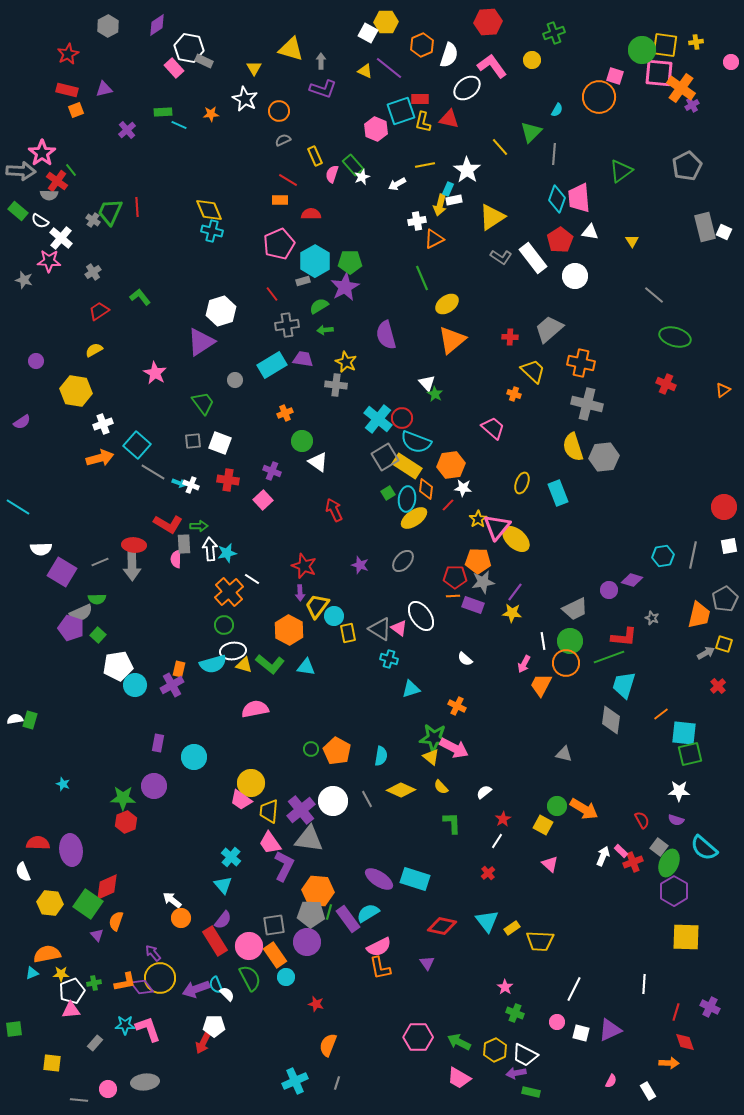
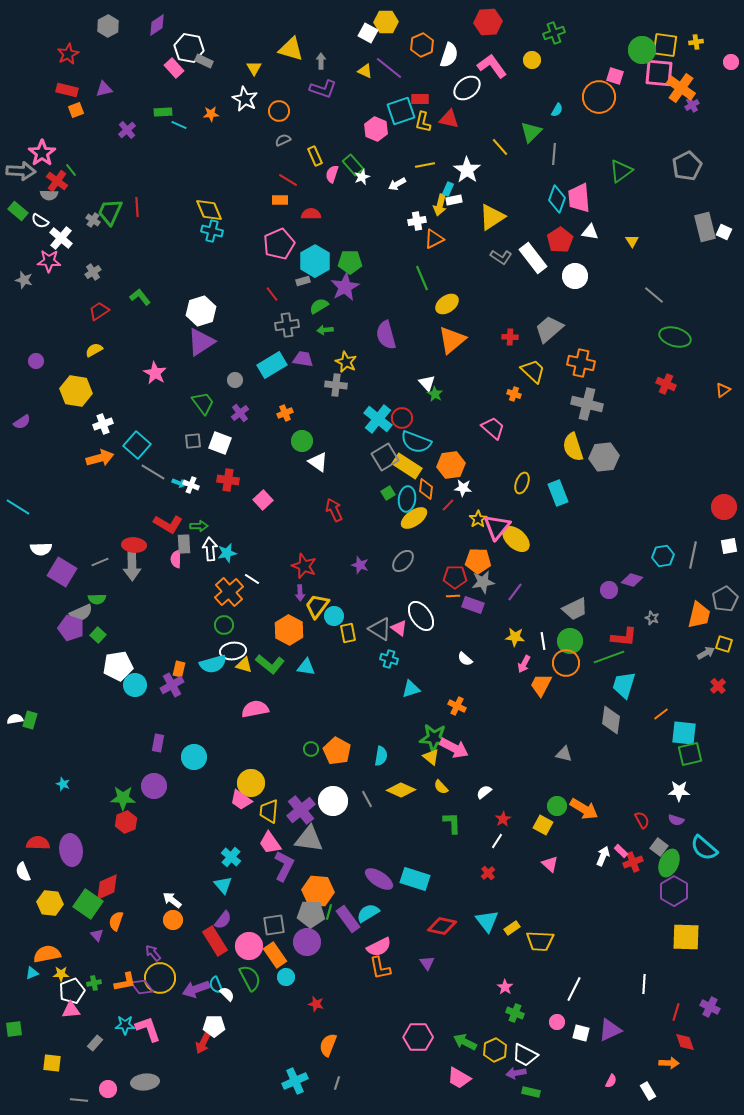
white hexagon at (221, 311): moved 20 px left
purple cross at (272, 471): moved 32 px left, 58 px up; rotated 30 degrees clockwise
yellow star at (512, 613): moved 3 px right, 24 px down
orange circle at (181, 918): moved 8 px left, 2 px down
green arrow at (459, 1042): moved 6 px right
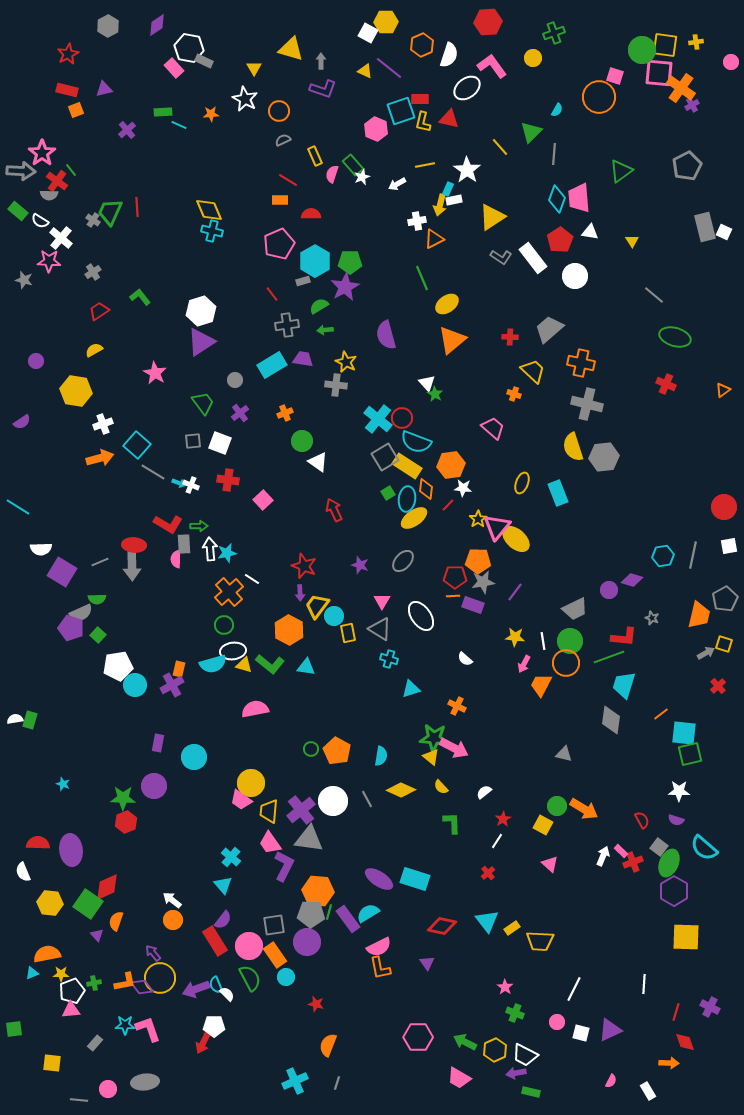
yellow circle at (532, 60): moved 1 px right, 2 px up
pink triangle at (399, 628): moved 17 px left, 27 px up; rotated 24 degrees clockwise
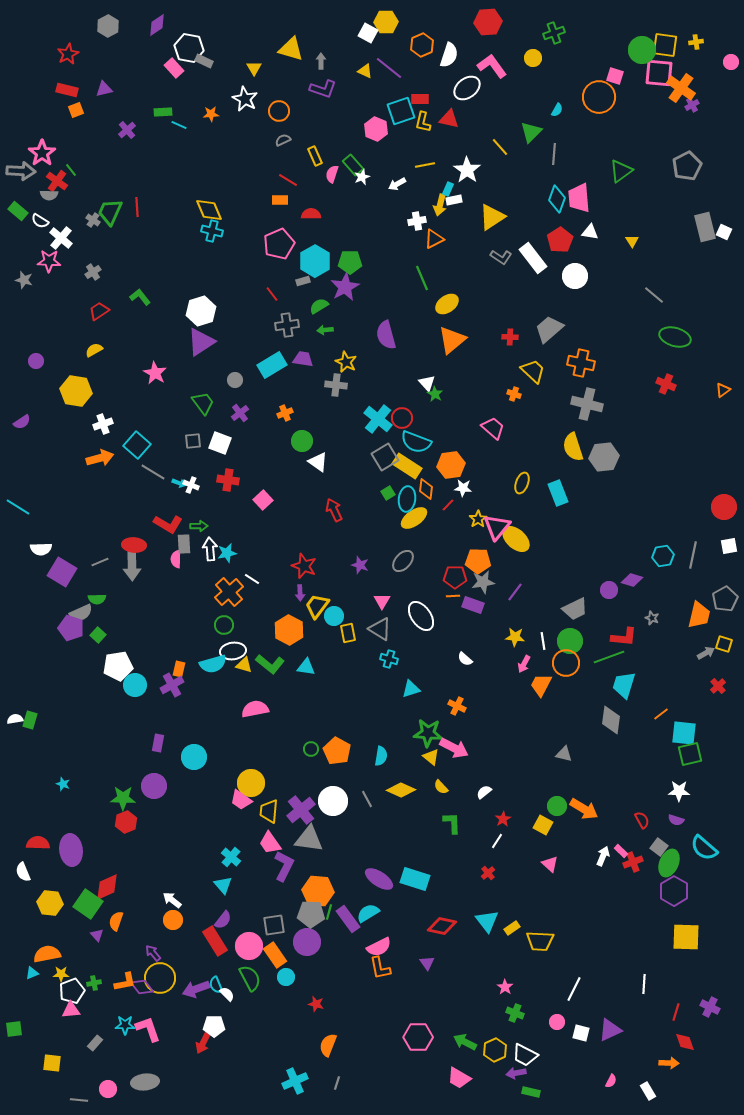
green star at (434, 738): moved 6 px left, 5 px up
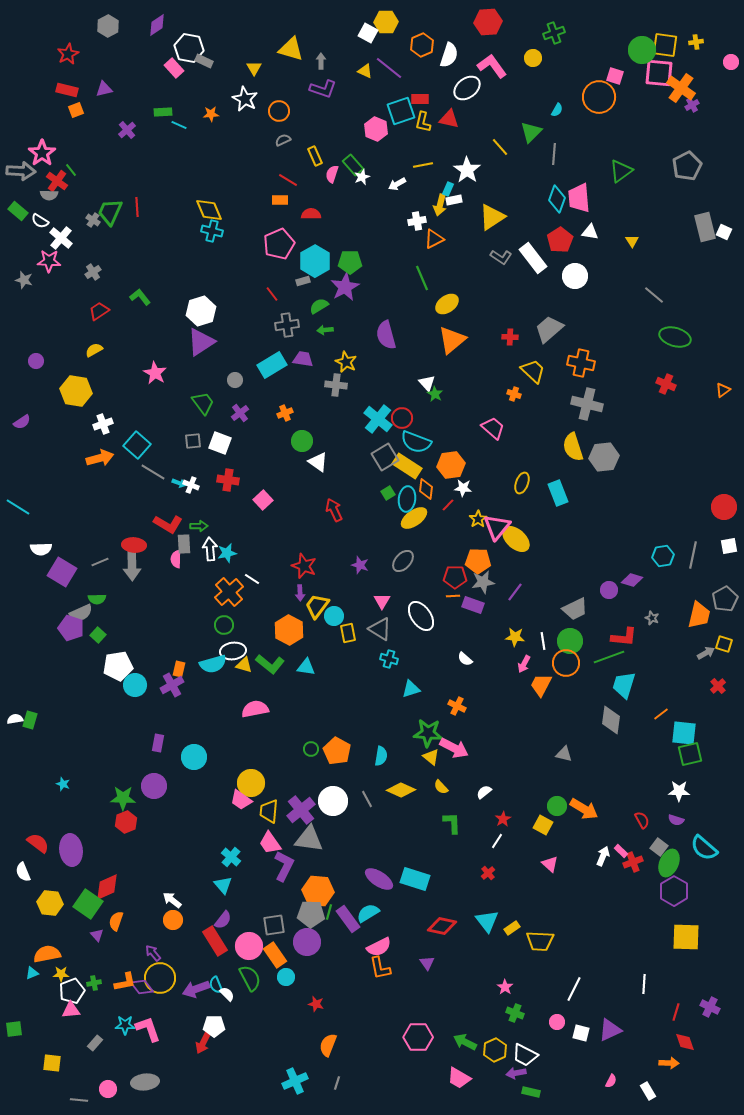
yellow line at (425, 165): moved 2 px left
red semicircle at (38, 843): rotated 35 degrees clockwise
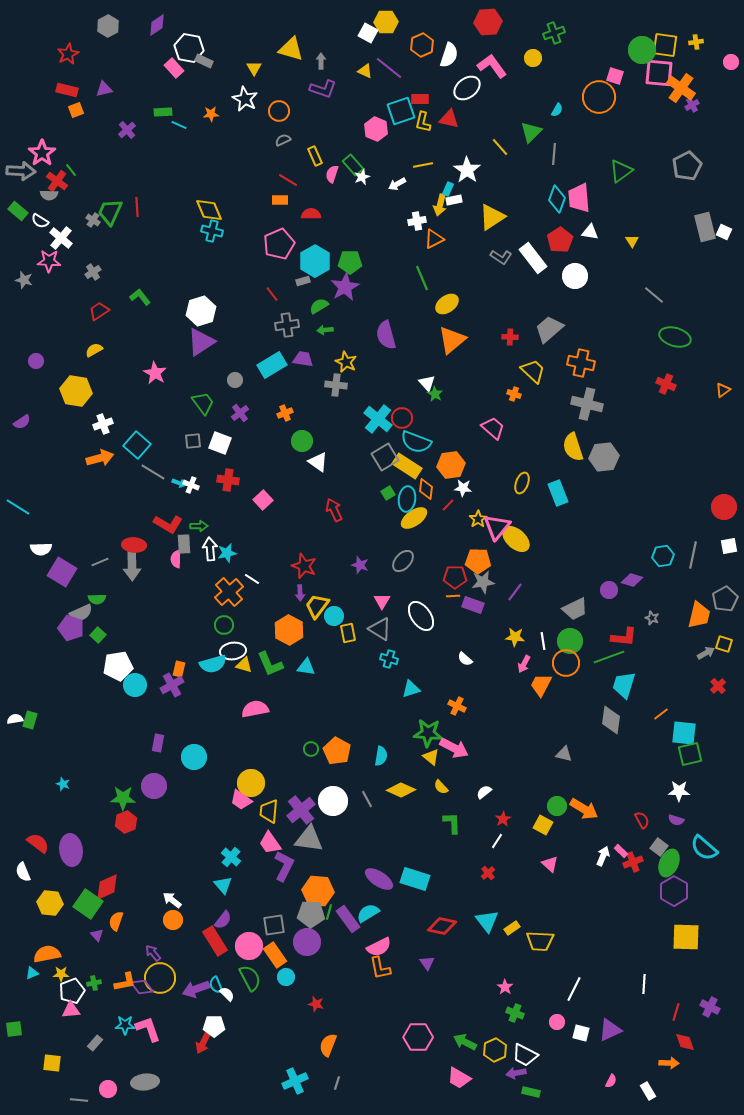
green L-shape at (270, 664): rotated 28 degrees clockwise
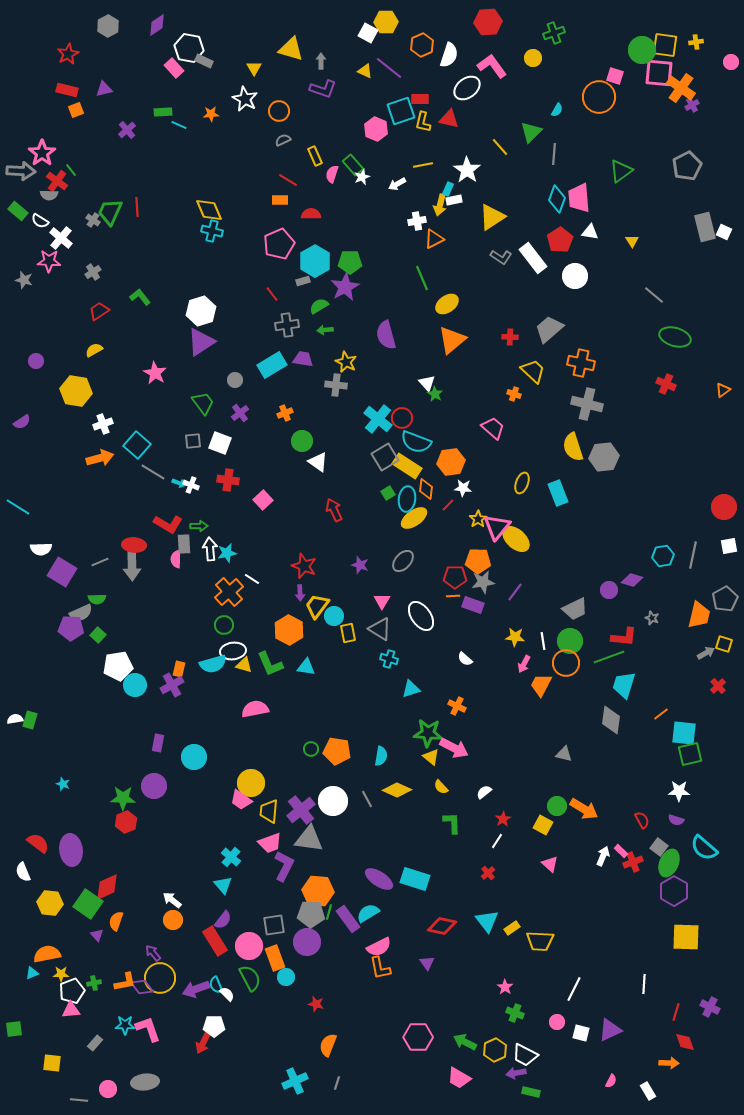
orange hexagon at (451, 465): moved 3 px up
purple pentagon at (71, 628): rotated 15 degrees counterclockwise
orange pentagon at (337, 751): rotated 20 degrees counterclockwise
yellow diamond at (401, 790): moved 4 px left
pink trapezoid at (270, 843): rotated 75 degrees counterclockwise
orange rectangle at (275, 955): moved 3 px down; rotated 15 degrees clockwise
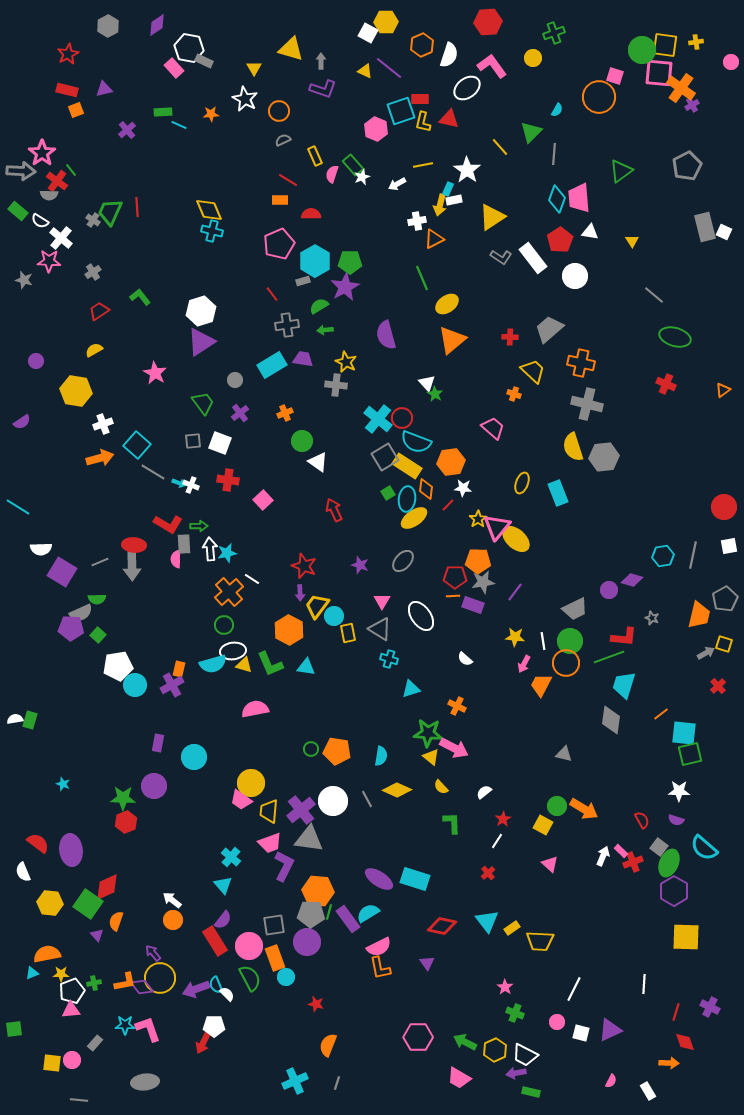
pink circle at (108, 1089): moved 36 px left, 29 px up
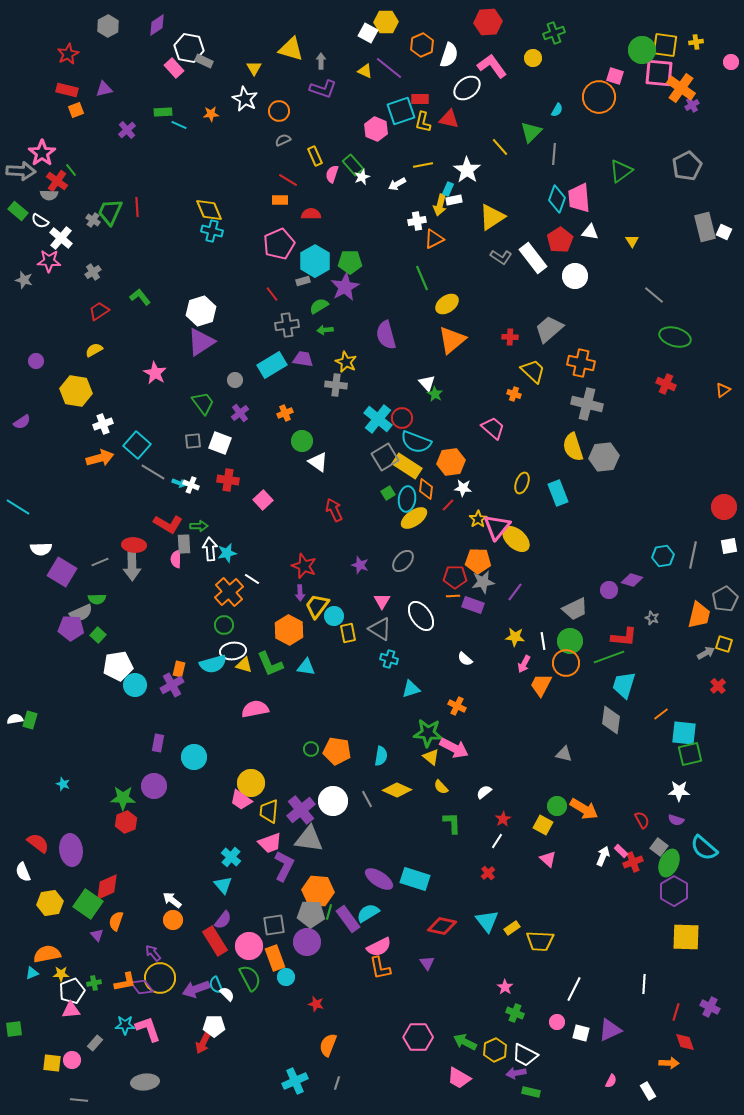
pink triangle at (550, 864): moved 2 px left, 5 px up
yellow hexagon at (50, 903): rotated 15 degrees counterclockwise
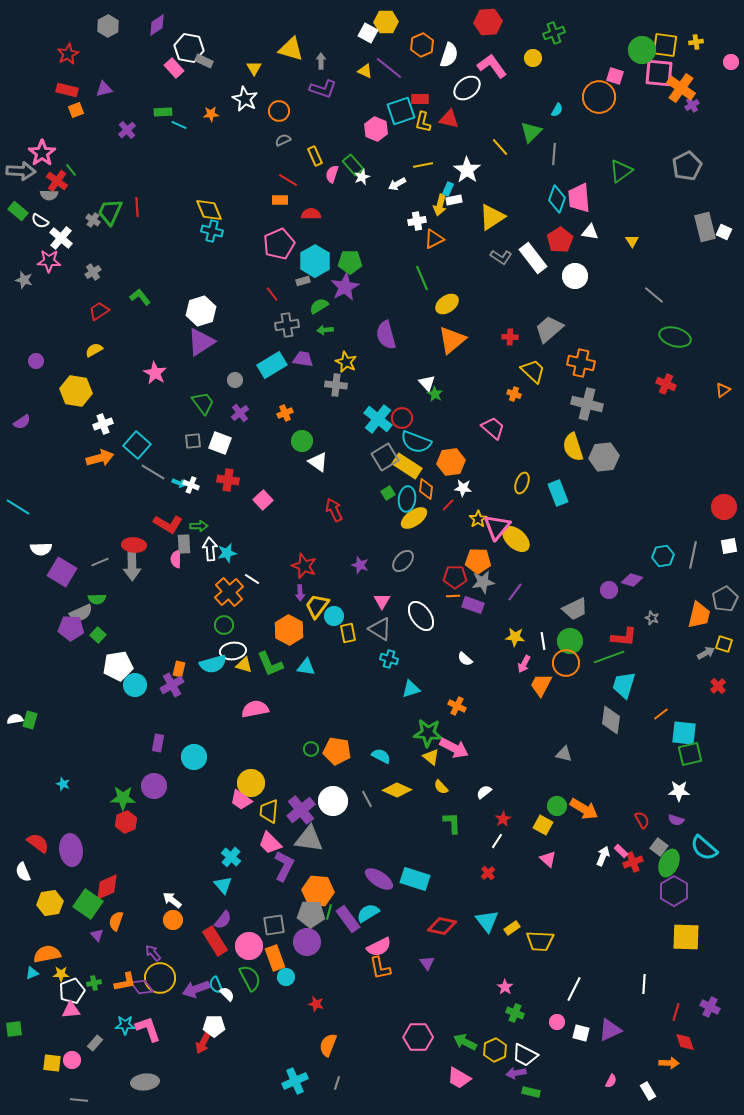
cyan semicircle at (381, 756): rotated 72 degrees counterclockwise
pink trapezoid at (270, 843): rotated 65 degrees clockwise
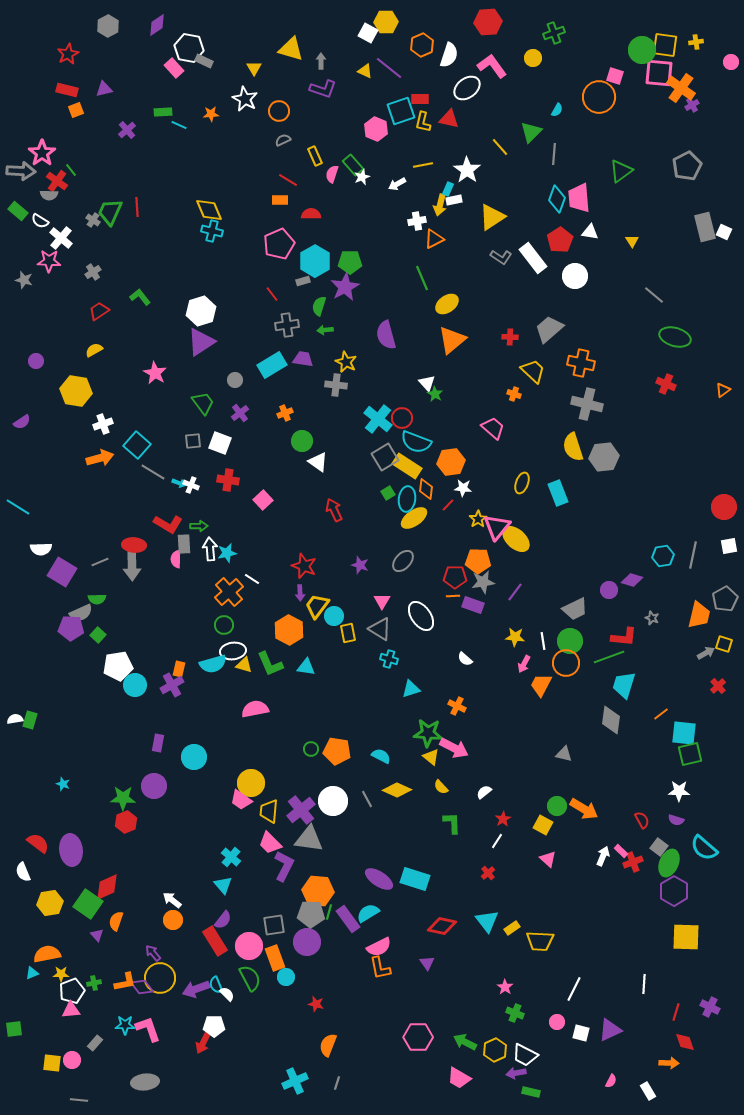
green semicircle at (319, 306): rotated 42 degrees counterclockwise
